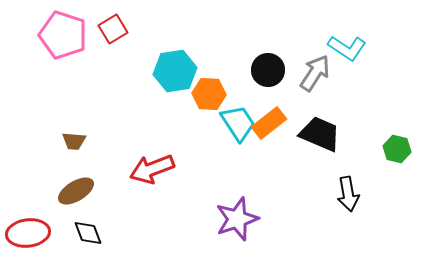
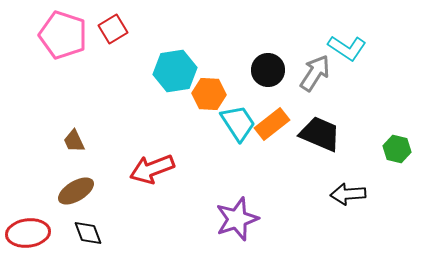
orange rectangle: moved 3 px right, 1 px down
brown trapezoid: rotated 60 degrees clockwise
black arrow: rotated 96 degrees clockwise
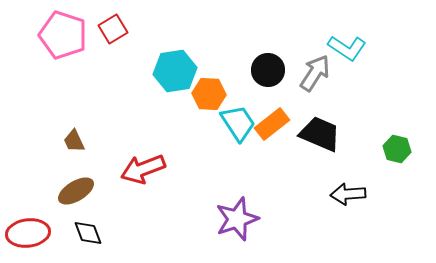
red arrow: moved 9 px left
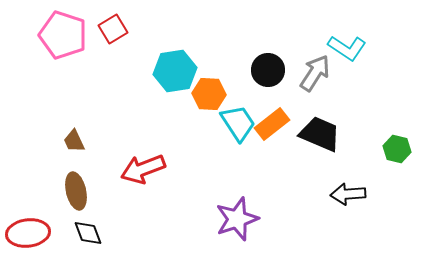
brown ellipse: rotated 72 degrees counterclockwise
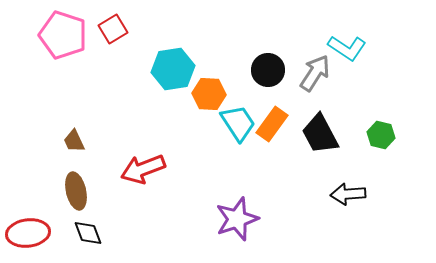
cyan hexagon: moved 2 px left, 2 px up
orange rectangle: rotated 16 degrees counterclockwise
black trapezoid: rotated 141 degrees counterclockwise
green hexagon: moved 16 px left, 14 px up
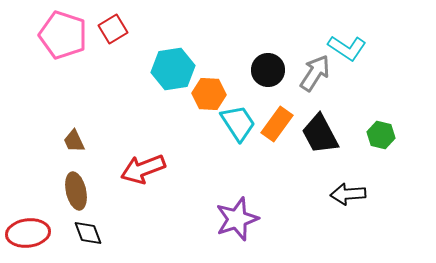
orange rectangle: moved 5 px right
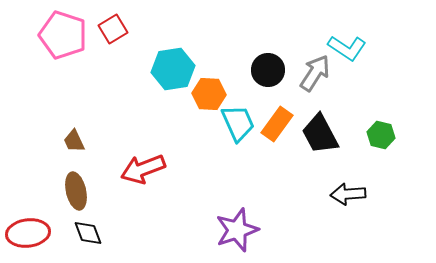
cyan trapezoid: rotated 9 degrees clockwise
purple star: moved 11 px down
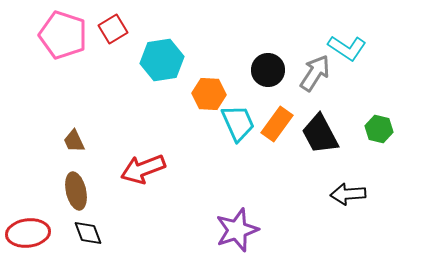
cyan hexagon: moved 11 px left, 9 px up
green hexagon: moved 2 px left, 6 px up
